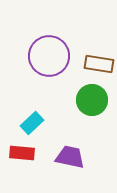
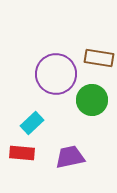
purple circle: moved 7 px right, 18 px down
brown rectangle: moved 6 px up
purple trapezoid: rotated 24 degrees counterclockwise
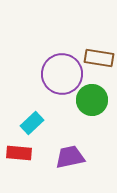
purple circle: moved 6 px right
red rectangle: moved 3 px left
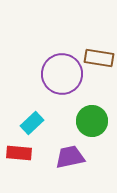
green circle: moved 21 px down
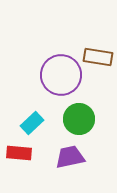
brown rectangle: moved 1 px left, 1 px up
purple circle: moved 1 px left, 1 px down
green circle: moved 13 px left, 2 px up
